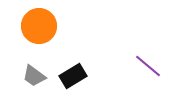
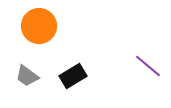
gray trapezoid: moved 7 px left
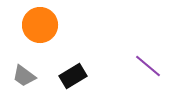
orange circle: moved 1 px right, 1 px up
gray trapezoid: moved 3 px left
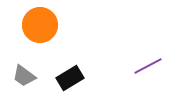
purple line: rotated 68 degrees counterclockwise
black rectangle: moved 3 px left, 2 px down
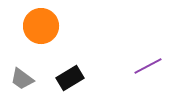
orange circle: moved 1 px right, 1 px down
gray trapezoid: moved 2 px left, 3 px down
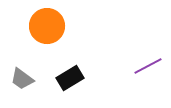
orange circle: moved 6 px right
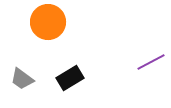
orange circle: moved 1 px right, 4 px up
purple line: moved 3 px right, 4 px up
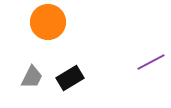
gray trapezoid: moved 10 px right, 2 px up; rotated 100 degrees counterclockwise
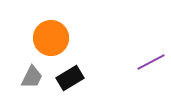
orange circle: moved 3 px right, 16 px down
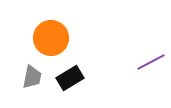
gray trapezoid: rotated 15 degrees counterclockwise
